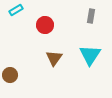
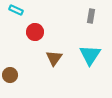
cyan rectangle: rotated 56 degrees clockwise
red circle: moved 10 px left, 7 px down
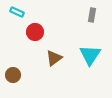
cyan rectangle: moved 1 px right, 2 px down
gray rectangle: moved 1 px right, 1 px up
brown triangle: rotated 18 degrees clockwise
brown circle: moved 3 px right
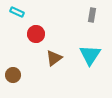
red circle: moved 1 px right, 2 px down
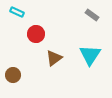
gray rectangle: rotated 64 degrees counterclockwise
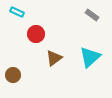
cyan triangle: moved 2 px down; rotated 15 degrees clockwise
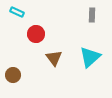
gray rectangle: rotated 56 degrees clockwise
brown triangle: rotated 30 degrees counterclockwise
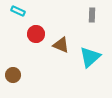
cyan rectangle: moved 1 px right, 1 px up
brown triangle: moved 7 px right, 13 px up; rotated 30 degrees counterclockwise
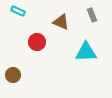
gray rectangle: rotated 24 degrees counterclockwise
red circle: moved 1 px right, 8 px down
brown triangle: moved 23 px up
cyan triangle: moved 4 px left, 5 px up; rotated 40 degrees clockwise
